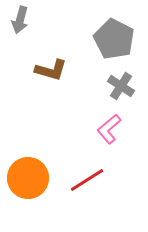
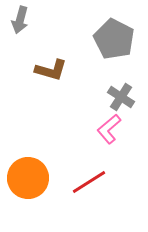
gray cross: moved 11 px down
red line: moved 2 px right, 2 px down
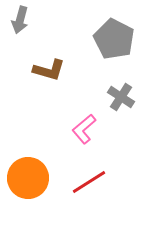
brown L-shape: moved 2 px left
pink L-shape: moved 25 px left
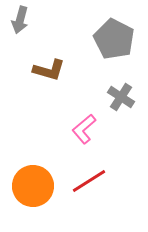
orange circle: moved 5 px right, 8 px down
red line: moved 1 px up
